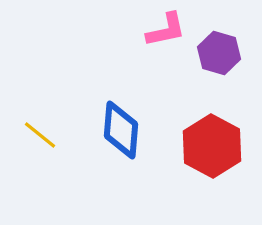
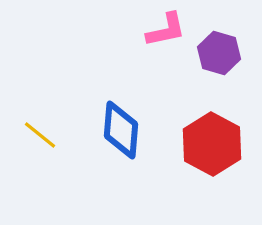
red hexagon: moved 2 px up
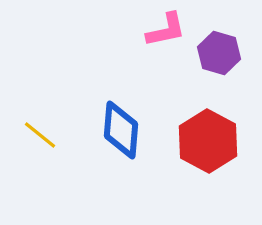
red hexagon: moved 4 px left, 3 px up
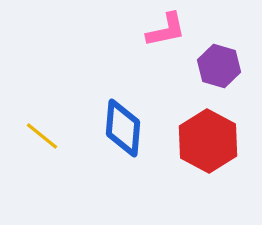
purple hexagon: moved 13 px down
blue diamond: moved 2 px right, 2 px up
yellow line: moved 2 px right, 1 px down
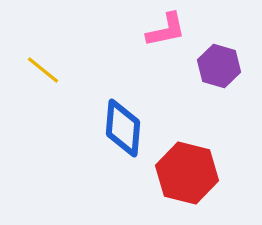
yellow line: moved 1 px right, 66 px up
red hexagon: moved 21 px left, 32 px down; rotated 14 degrees counterclockwise
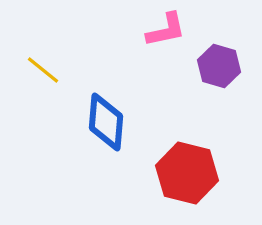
blue diamond: moved 17 px left, 6 px up
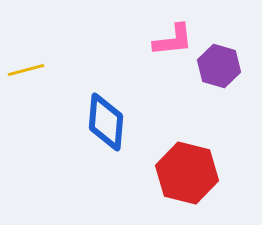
pink L-shape: moved 7 px right, 10 px down; rotated 6 degrees clockwise
yellow line: moved 17 px left; rotated 54 degrees counterclockwise
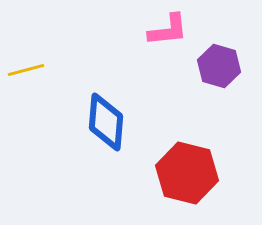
pink L-shape: moved 5 px left, 10 px up
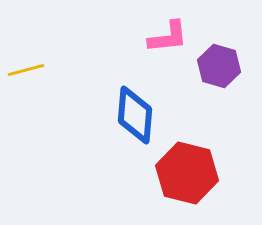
pink L-shape: moved 7 px down
blue diamond: moved 29 px right, 7 px up
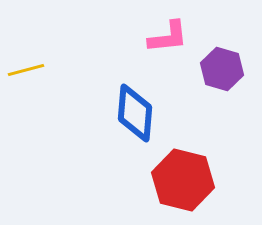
purple hexagon: moved 3 px right, 3 px down
blue diamond: moved 2 px up
red hexagon: moved 4 px left, 7 px down
